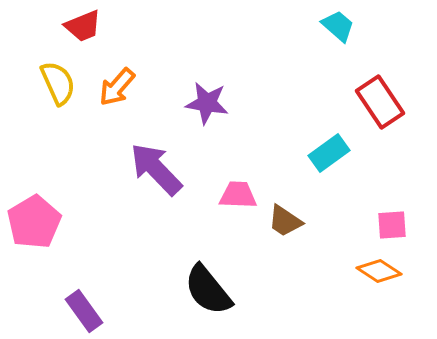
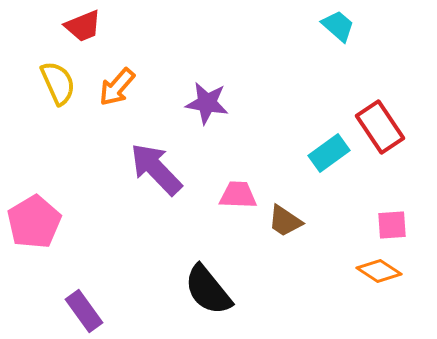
red rectangle: moved 25 px down
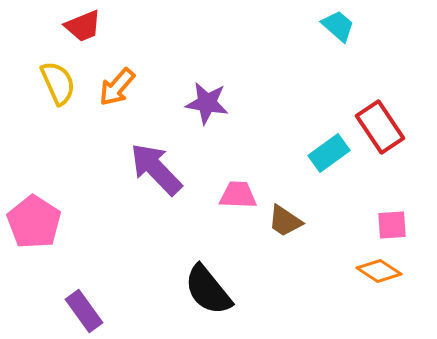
pink pentagon: rotated 8 degrees counterclockwise
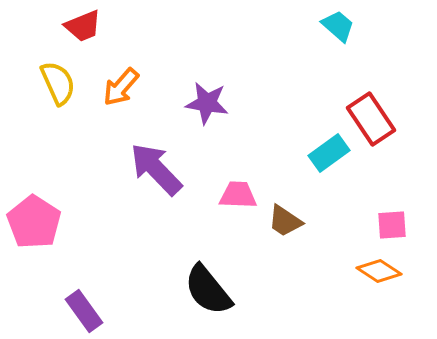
orange arrow: moved 4 px right
red rectangle: moved 9 px left, 8 px up
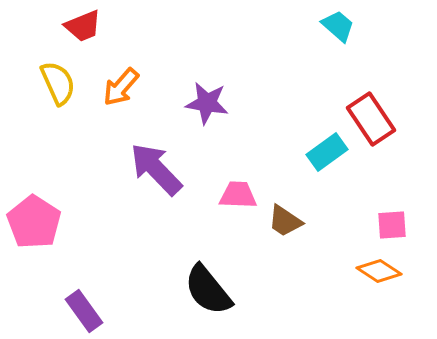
cyan rectangle: moved 2 px left, 1 px up
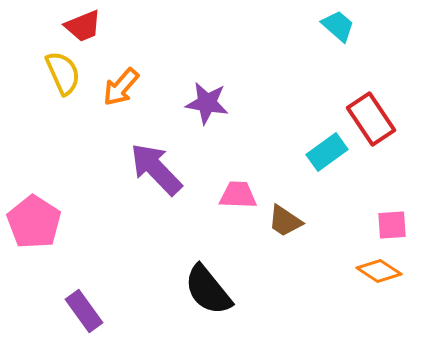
yellow semicircle: moved 5 px right, 10 px up
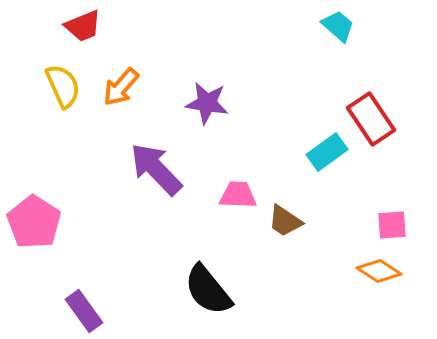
yellow semicircle: moved 13 px down
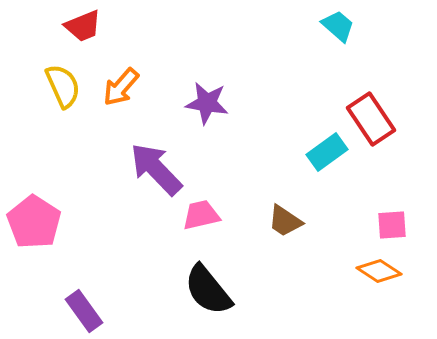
pink trapezoid: moved 37 px left, 20 px down; rotated 15 degrees counterclockwise
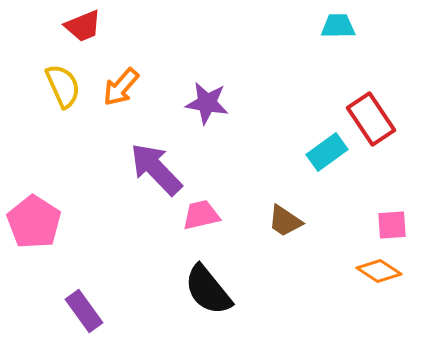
cyan trapezoid: rotated 42 degrees counterclockwise
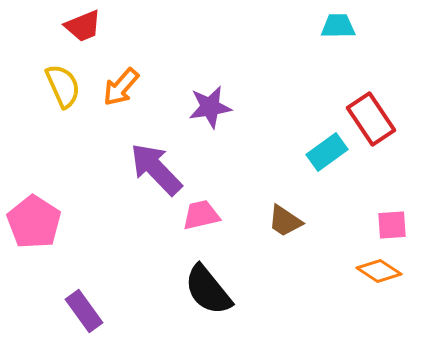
purple star: moved 3 px right, 4 px down; rotated 18 degrees counterclockwise
